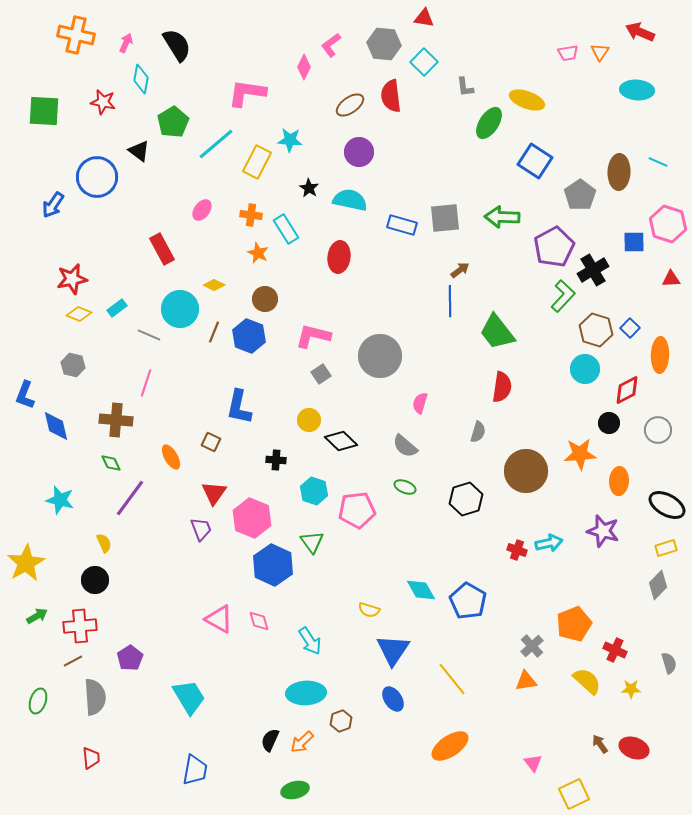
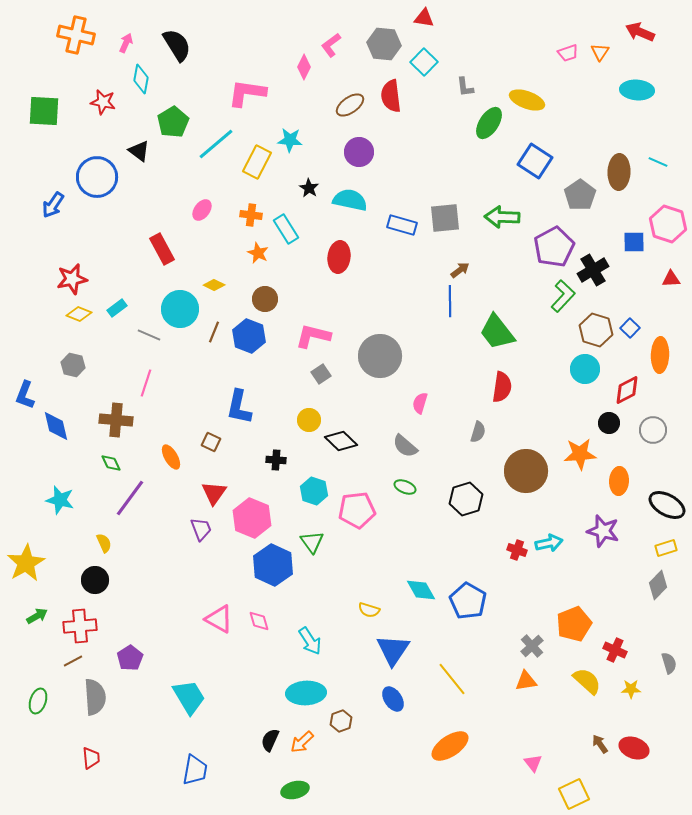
pink trapezoid at (568, 53): rotated 10 degrees counterclockwise
gray circle at (658, 430): moved 5 px left
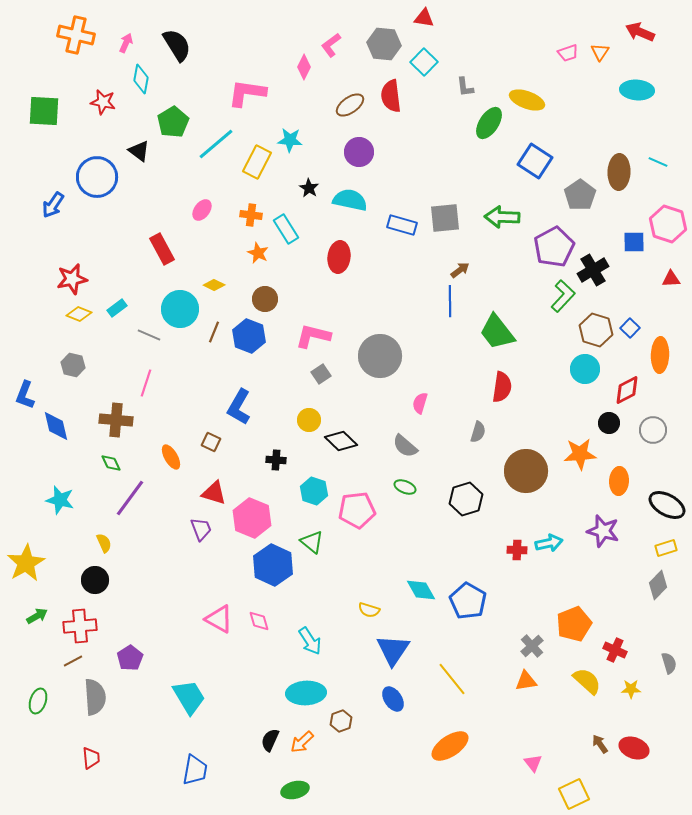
blue L-shape at (239, 407): rotated 18 degrees clockwise
red triangle at (214, 493): rotated 48 degrees counterclockwise
green triangle at (312, 542): rotated 15 degrees counterclockwise
red cross at (517, 550): rotated 18 degrees counterclockwise
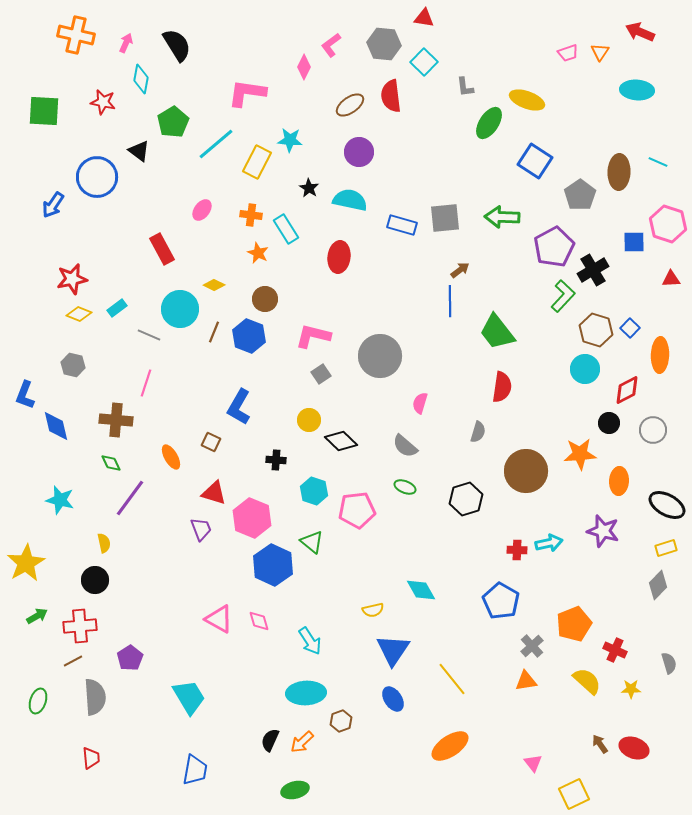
yellow semicircle at (104, 543): rotated 12 degrees clockwise
blue pentagon at (468, 601): moved 33 px right
yellow semicircle at (369, 610): moved 4 px right; rotated 30 degrees counterclockwise
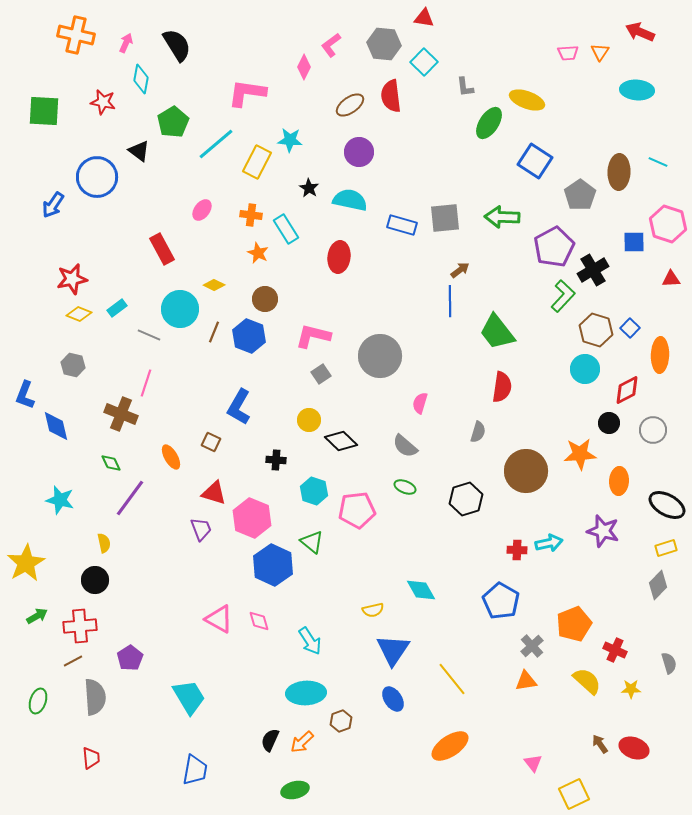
pink trapezoid at (568, 53): rotated 15 degrees clockwise
brown cross at (116, 420): moved 5 px right, 6 px up; rotated 16 degrees clockwise
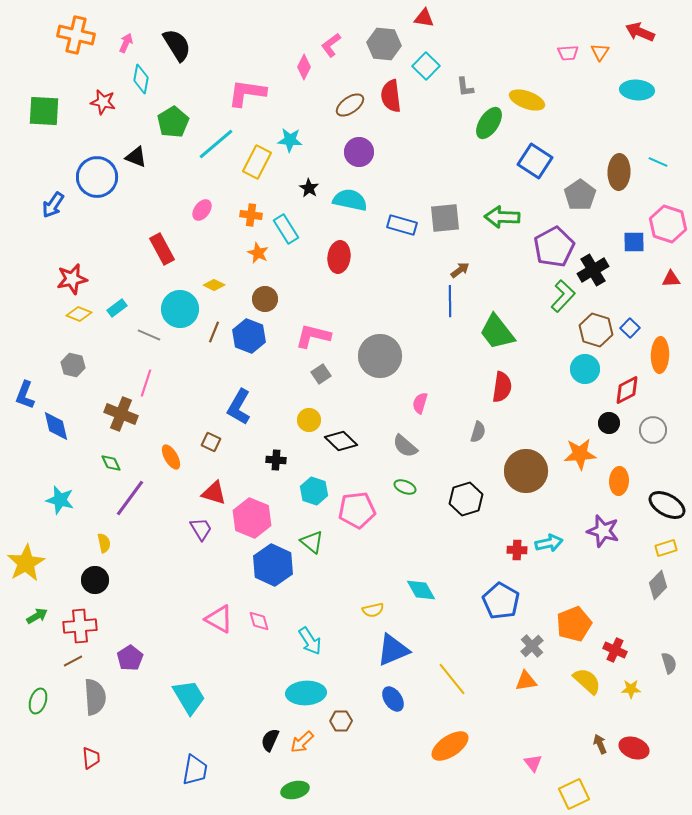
cyan square at (424, 62): moved 2 px right, 4 px down
black triangle at (139, 151): moved 3 px left, 6 px down; rotated 15 degrees counterclockwise
purple trapezoid at (201, 529): rotated 10 degrees counterclockwise
blue triangle at (393, 650): rotated 33 degrees clockwise
brown hexagon at (341, 721): rotated 20 degrees clockwise
brown arrow at (600, 744): rotated 12 degrees clockwise
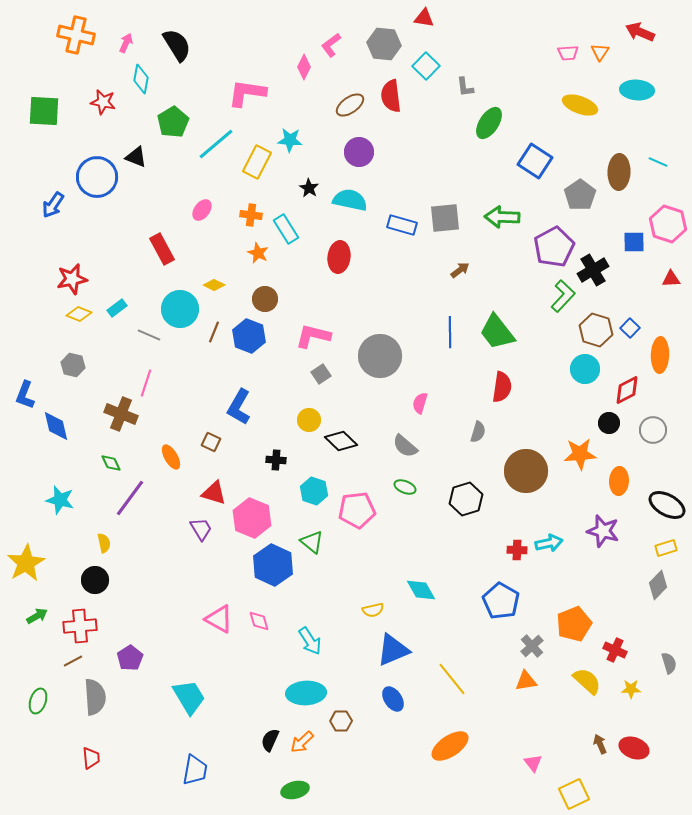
yellow ellipse at (527, 100): moved 53 px right, 5 px down
blue line at (450, 301): moved 31 px down
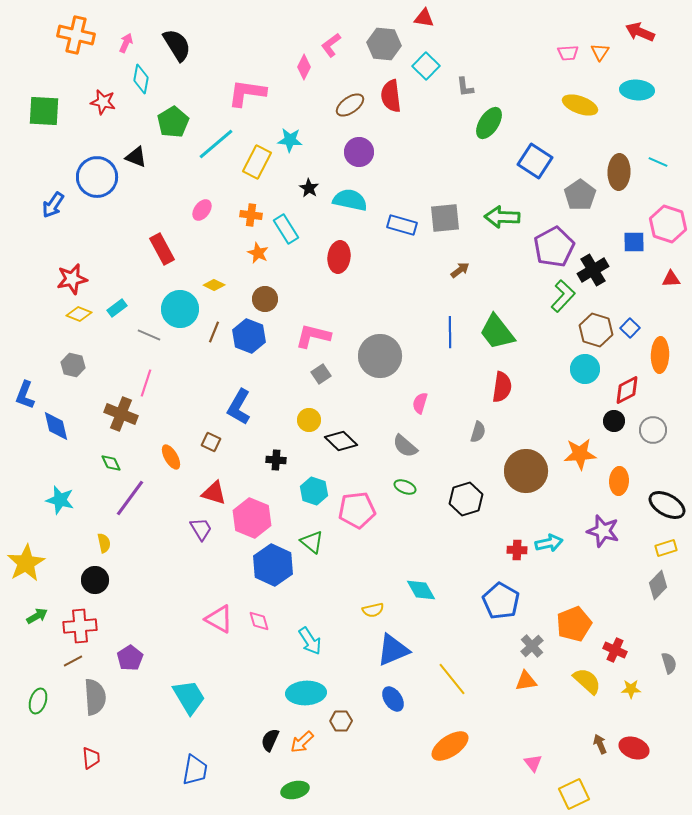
black circle at (609, 423): moved 5 px right, 2 px up
